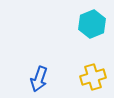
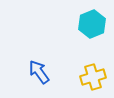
blue arrow: moved 7 px up; rotated 125 degrees clockwise
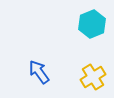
yellow cross: rotated 15 degrees counterclockwise
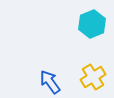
blue arrow: moved 11 px right, 10 px down
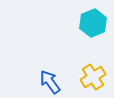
cyan hexagon: moved 1 px right, 1 px up
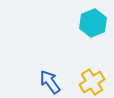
yellow cross: moved 1 px left, 5 px down
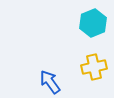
yellow cross: moved 2 px right, 15 px up; rotated 20 degrees clockwise
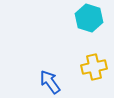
cyan hexagon: moved 4 px left, 5 px up; rotated 20 degrees counterclockwise
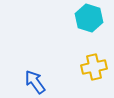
blue arrow: moved 15 px left
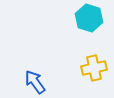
yellow cross: moved 1 px down
